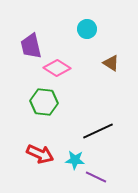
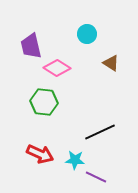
cyan circle: moved 5 px down
black line: moved 2 px right, 1 px down
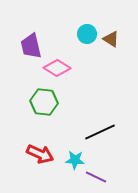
brown triangle: moved 24 px up
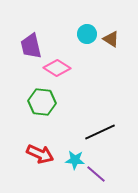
green hexagon: moved 2 px left
purple line: moved 3 px up; rotated 15 degrees clockwise
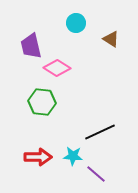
cyan circle: moved 11 px left, 11 px up
red arrow: moved 2 px left, 3 px down; rotated 24 degrees counterclockwise
cyan star: moved 2 px left, 4 px up
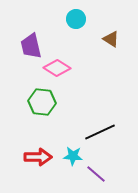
cyan circle: moved 4 px up
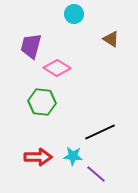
cyan circle: moved 2 px left, 5 px up
purple trapezoid: rotated 28 degrees clockwise
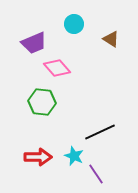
cyan circle: moved 10 px down
purple trapezoid: moved 3 px right, 3 px up; rotated 128 degrees counterclockwise
pink diamond: rotated 16 degrees clockwise
cyan star: moved 1 px right; rotated 18 degrees clockwise
purple line: rotated 15 degrees clockwise
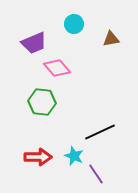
brown triangle: rotated 42 degrees counterclockwise
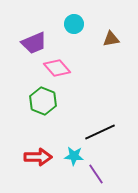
green hexagon: moved 1 px right, 1 px up; rotated 16 degrees clockwise
cyan star: rotated 18 degrees counterclockwise
